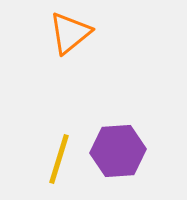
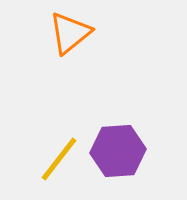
yellow line: rotated 21 degrees clockwise
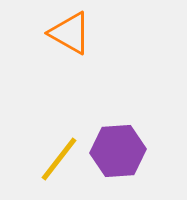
orange triangle: rotated 51 degrees counterclockwise
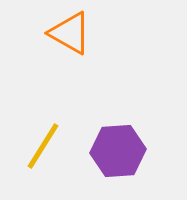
yellow line: moved 16 px left, 13 px up; rotated 6 degrees counterclockwise
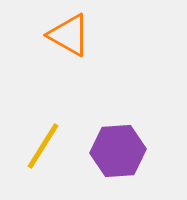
orange triangle: moved 1 px left, 2 px down
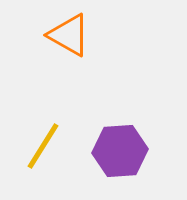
purple hexagon: moved 2 px right
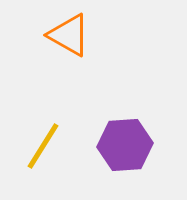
purple hexagon: moved 5 px right, 6 px up
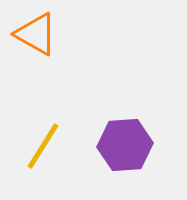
orange triangle: moved 33 px left, 1 px up
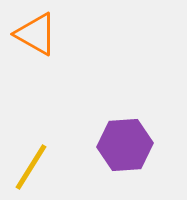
yellow line: moved 12 px left, 21 px down
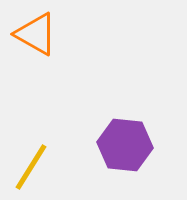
purple hexagon: rotated 10 degrees clockwise
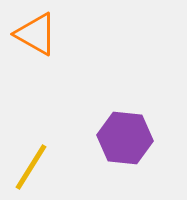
purple hexagon: moved 7 px up
